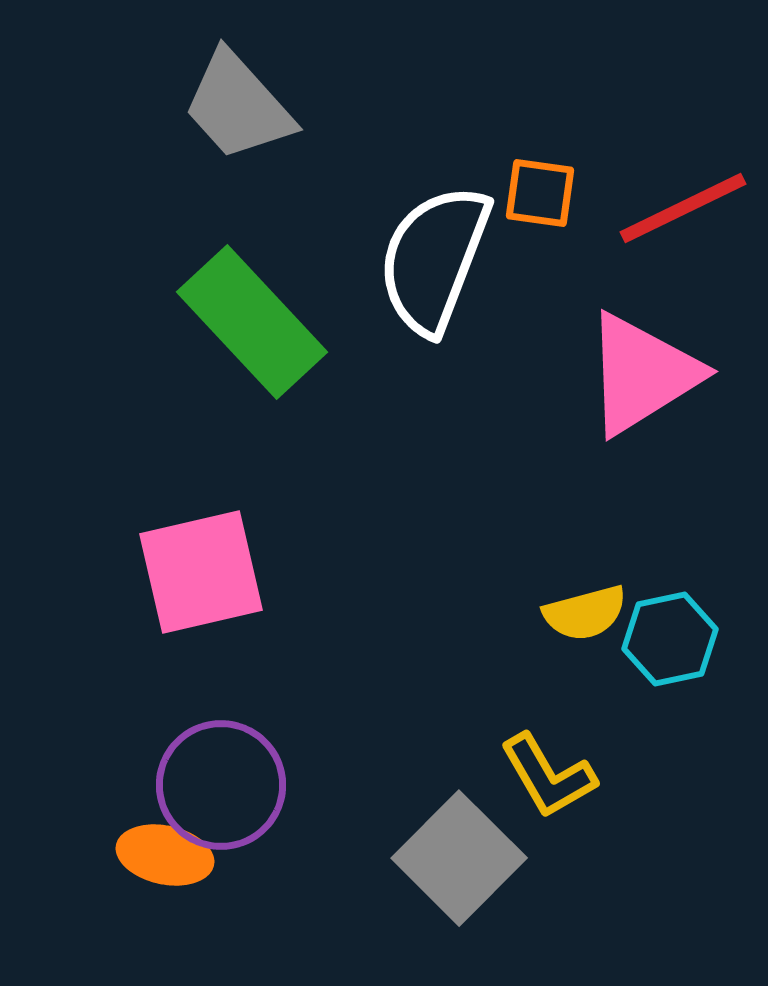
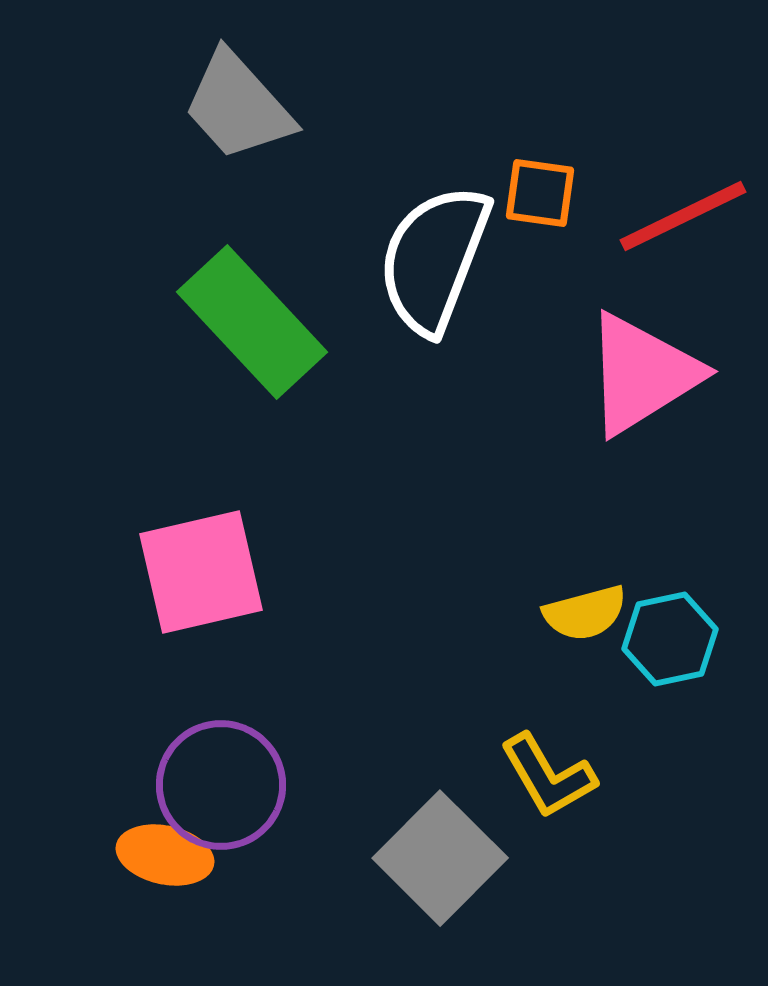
red line: moved 8 px down
gray square: moved 19 px left
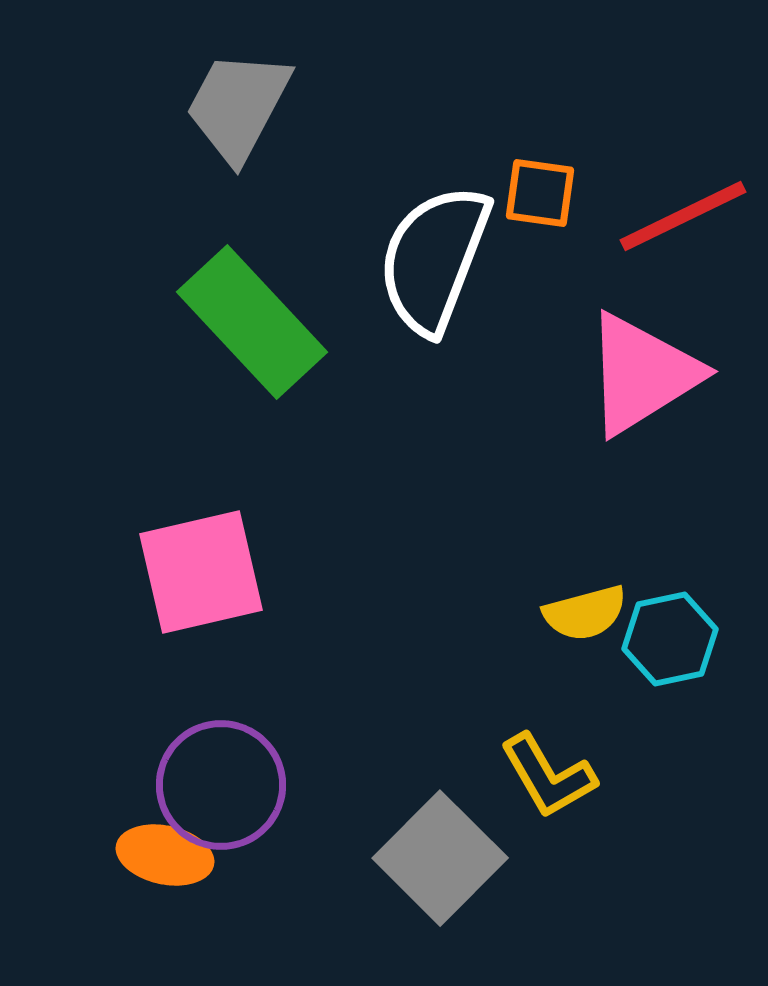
gray trapezoid: rotated 70 degrees clockwise
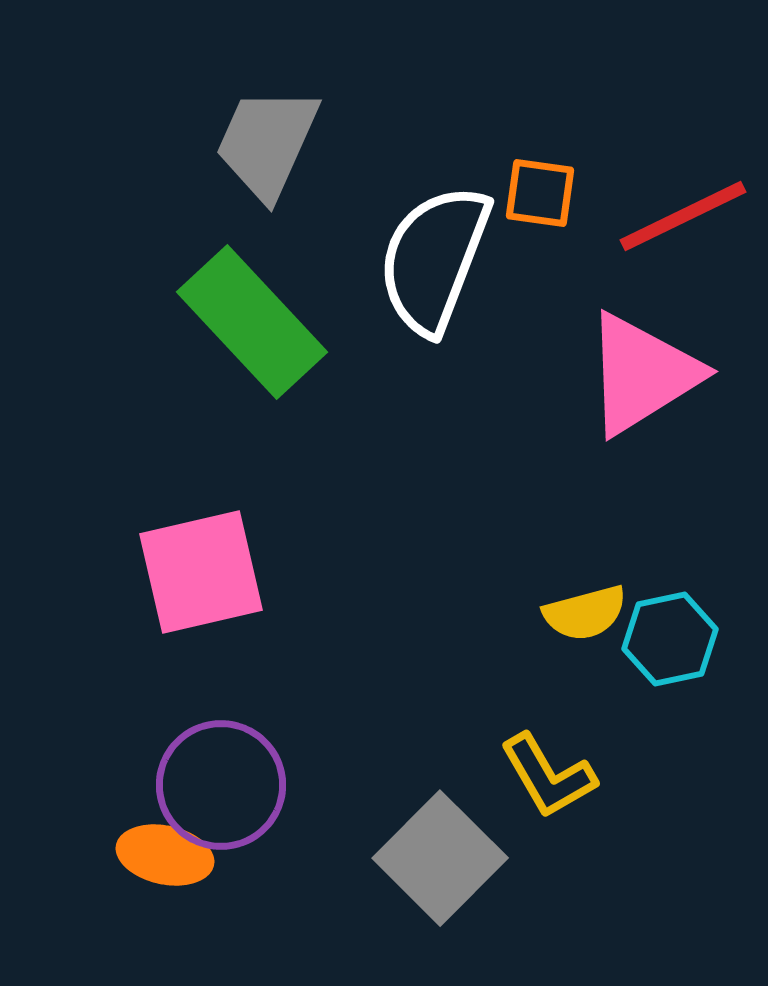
gray trapezoid: moved 29 px right, 37 px down; rotated 4 degrees counterclockwise
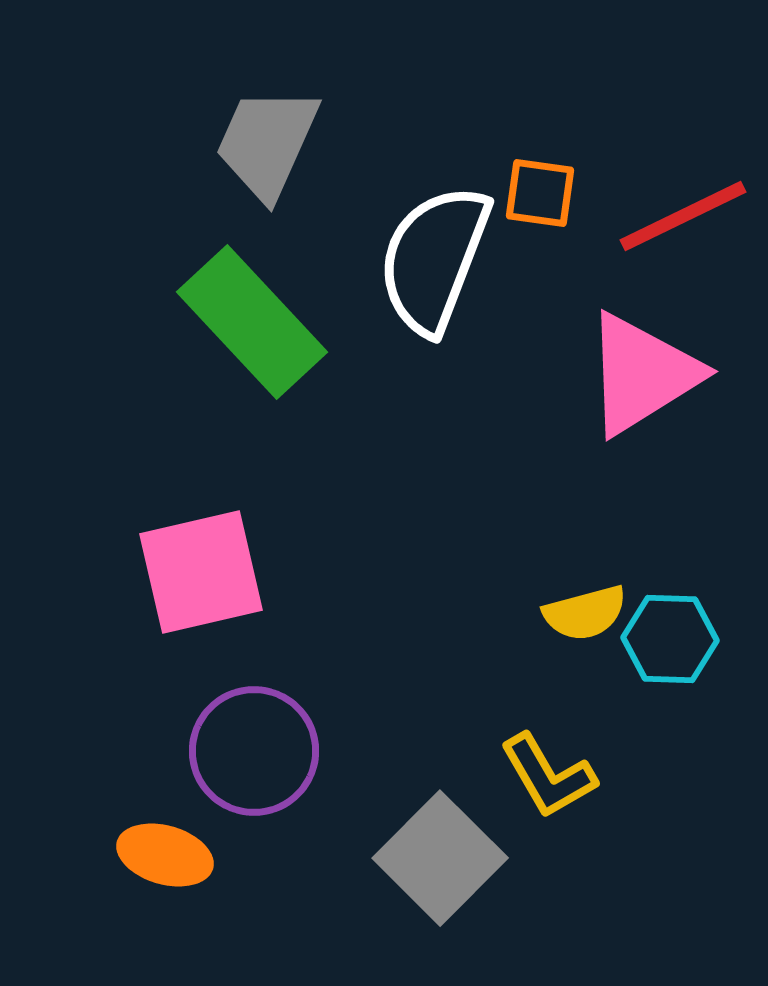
cyan hexagon: rotated 14 degrees clockwise
purple circle: moved 33 px right, 34 px up
orange ellipse: rotated 4 degrees clockwise
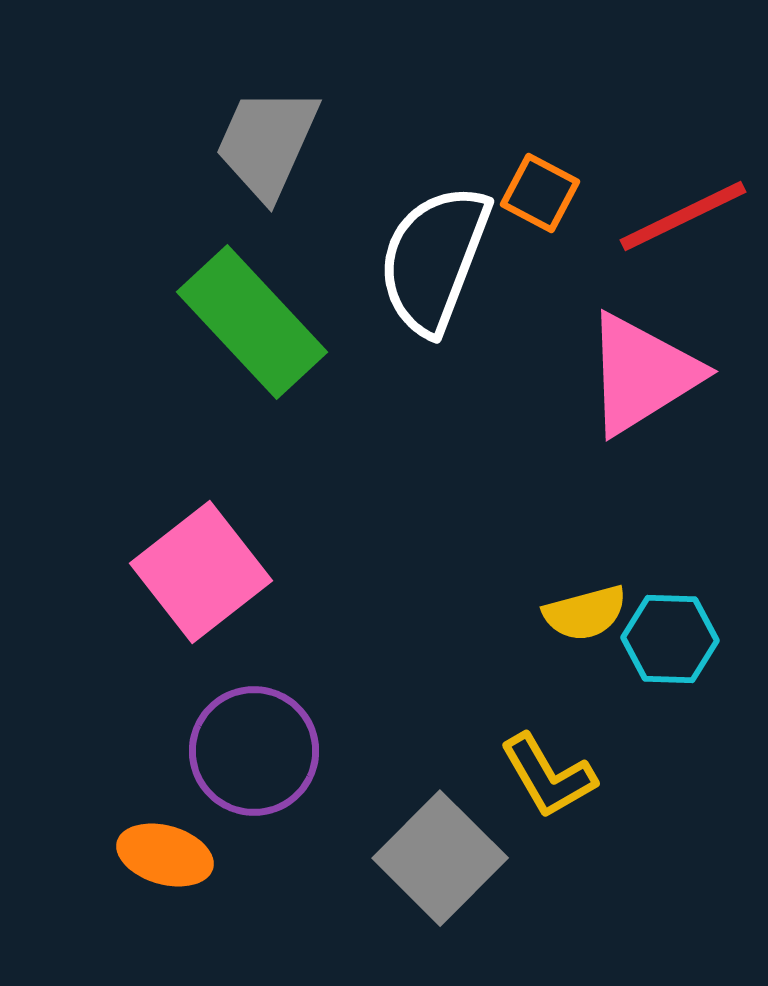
orange square: rotated 20 degrees clockwise
pink square: rotated 25 degrees counterclockwise
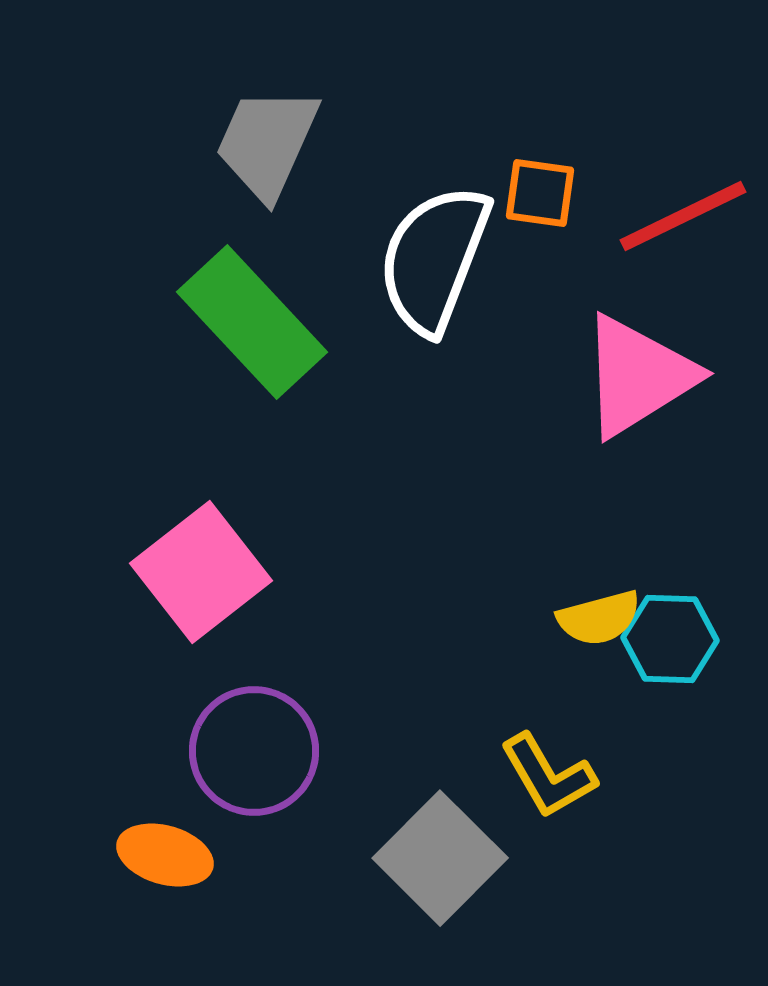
orange square: rotated 20 degrees counterclockwise
pink triangle: moved 4 px left, 2 px down
yellow semicircle: moved 14 px right, 5 px down
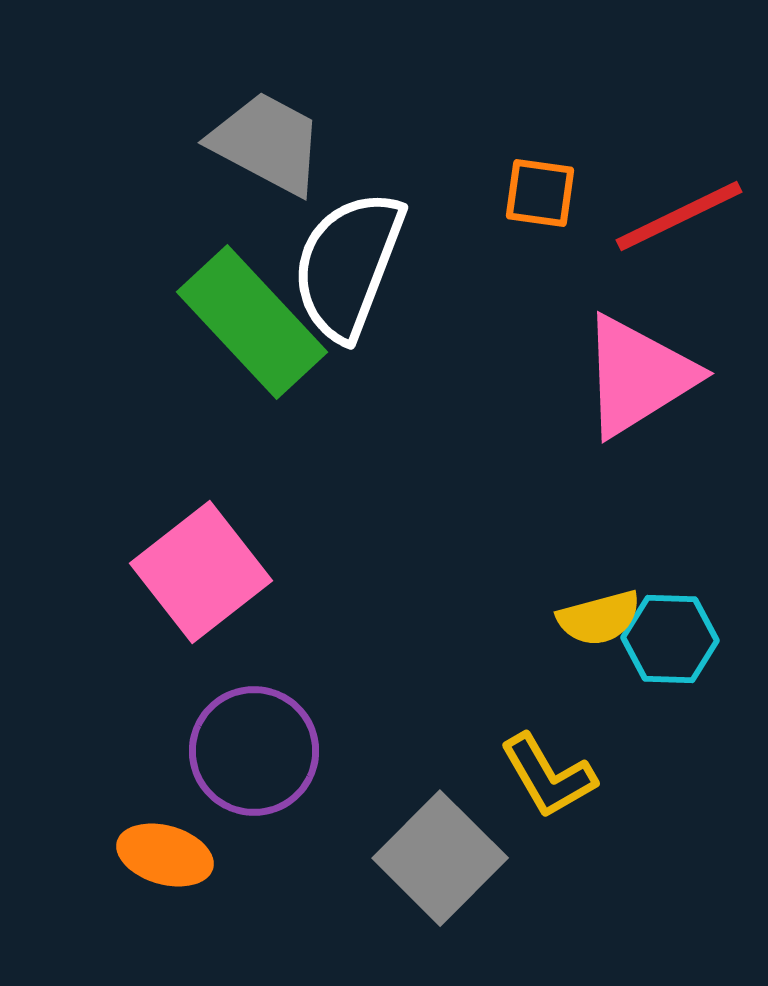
gray trapezoid: rotated 94 degrees clockwise
red line: moved 4 px left
white semicircle: moved 86 px left, 6 px down
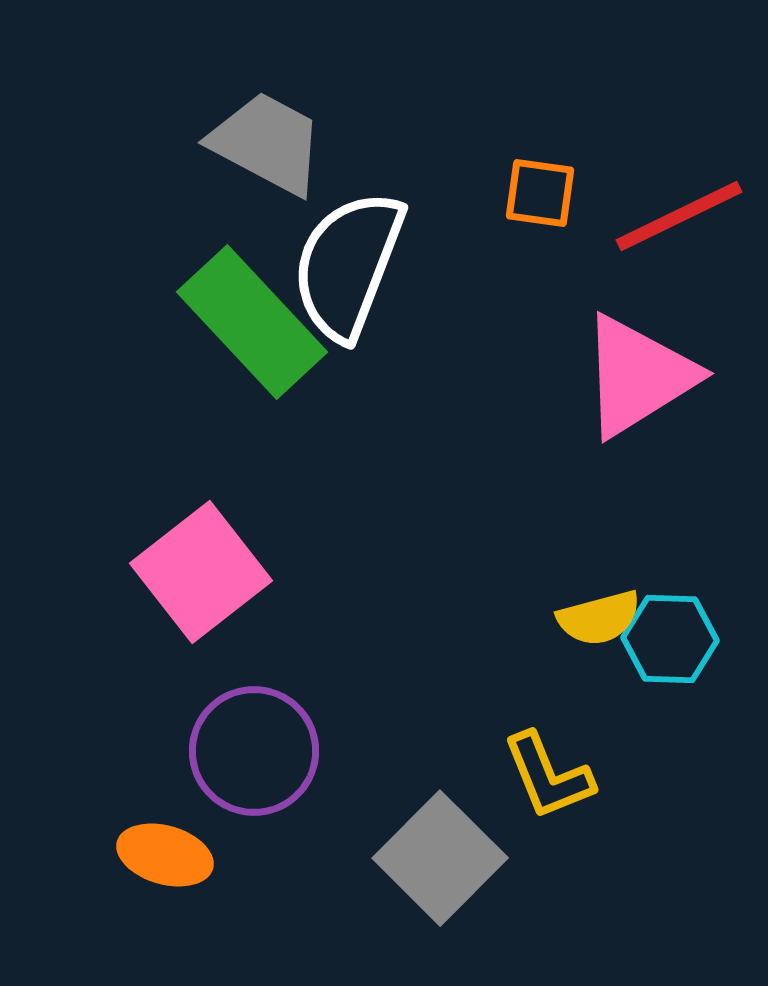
yellow L-shape: rotated 8 degrees clockwise
